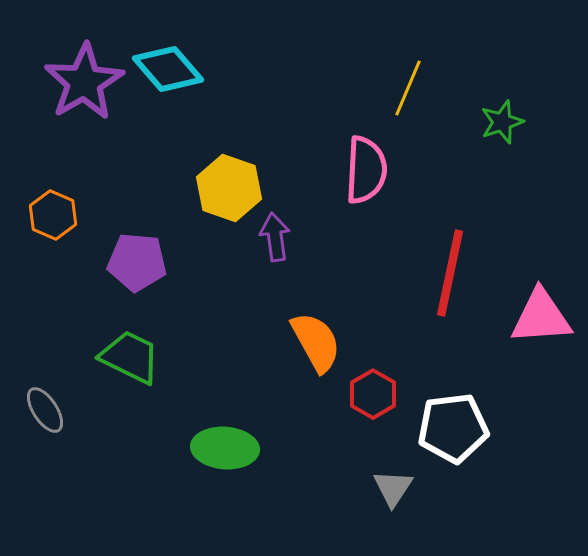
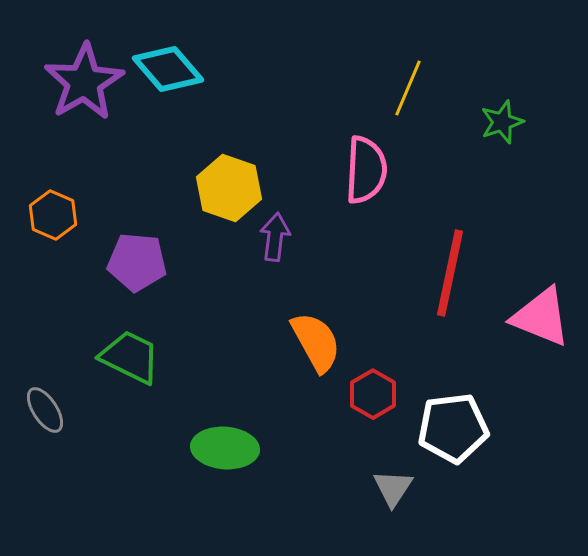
purple arrow: rotated 15 degrees clockwise
pink triangle: rotated 26 degrees clockwise
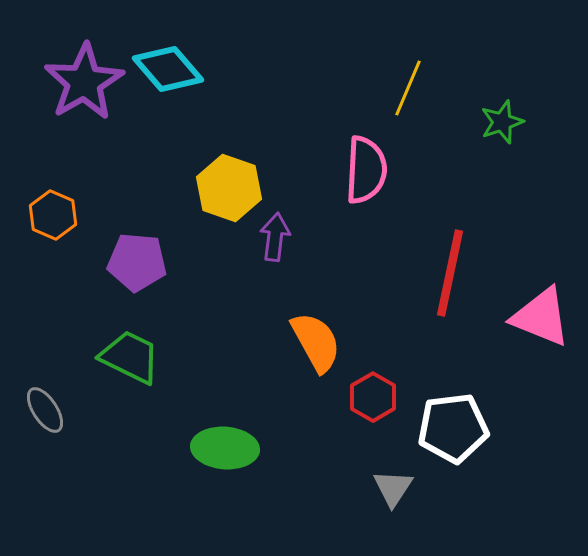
red hexagon: moved 3 px down
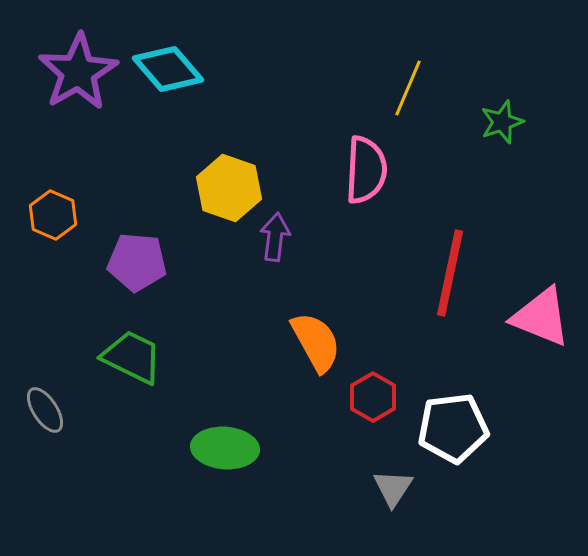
purple star: moved 6 px left, 10 px up
green trapezoid: moved 2 px right
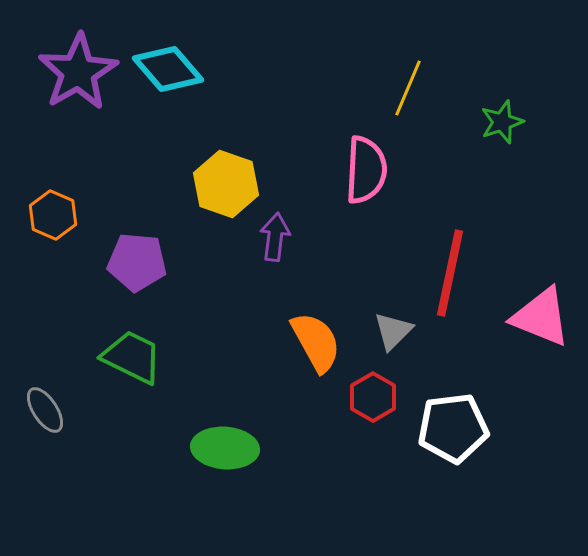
yellow hexagon: moved 3 px left, 4 px up
gray triangle: moved 157 px up; rotated 12 degrees clockwise
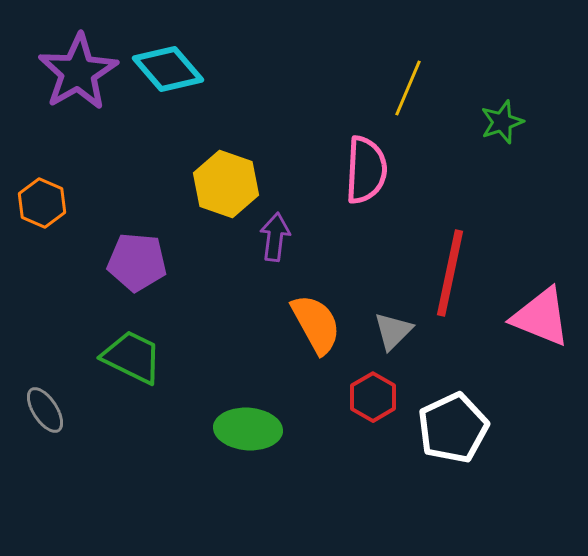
orange hexagon: moved 11 px left, 12 px up
orange semicircle: moved 18 px up
white pentagon: rotated 18 degrees counterclockwise
green ellipse: moved 23 px right, 19 px up
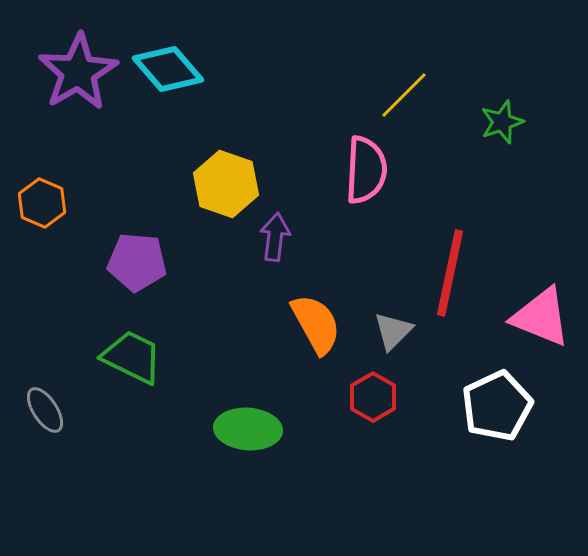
yellow line: moved 4 px left, 7 px down; rotated 22 degrees clockwise
white pentagon: moved 44 px right, 22 px up
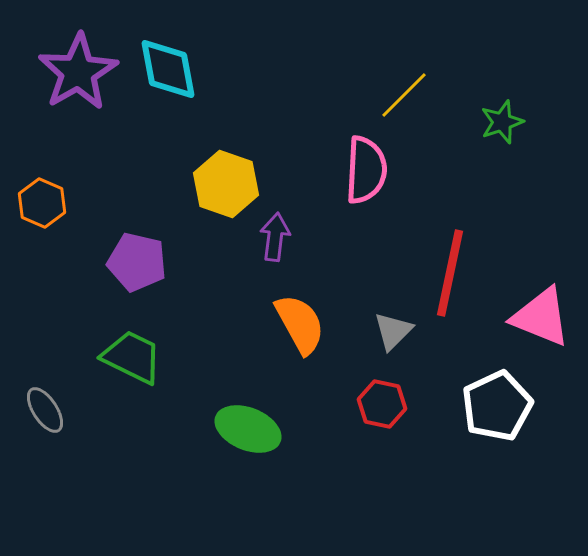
cyan diamond: rotated 30 degrees clockwise
purple pentagon: rotated 8 degrees clockwise
orange semicircle: moved 16 px left
red hexagon: moved 9 px right, 7 px down; rotated 18 degrees counterclockwise
green ellipse: rotated 18 degrees clockwise
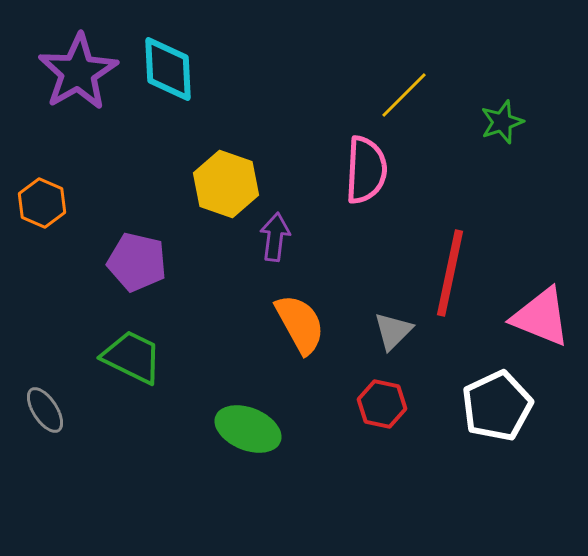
cyan diamond: rotated 8 degrees clockwise
